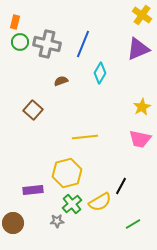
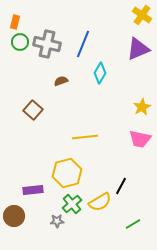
brown circle: moved 1 px right, 7 px up
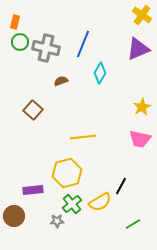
gray cross: moved 1 px left, 4 px down
yellow line: moved 2 px left
